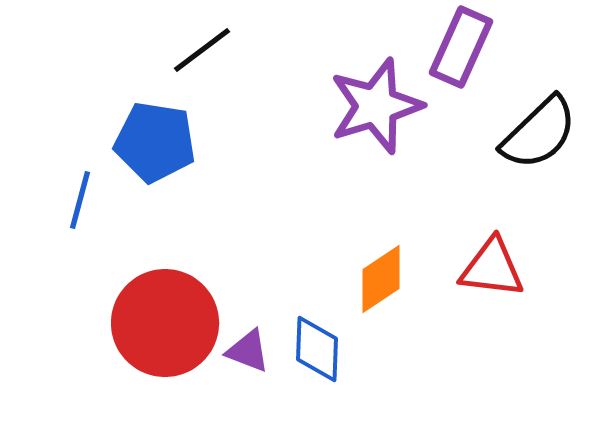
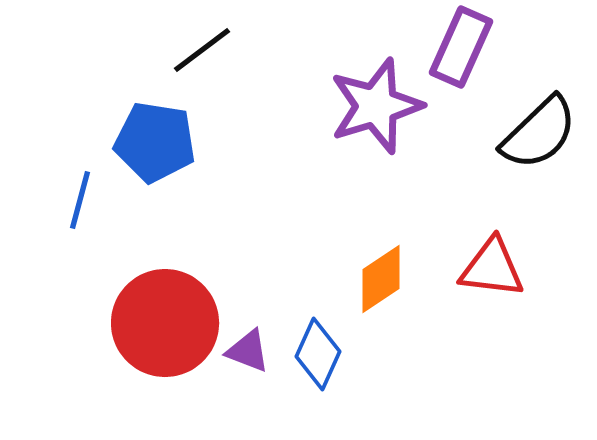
blue diamond: moved 1 px right, 5 px down; rotated 22 degrees clockwise
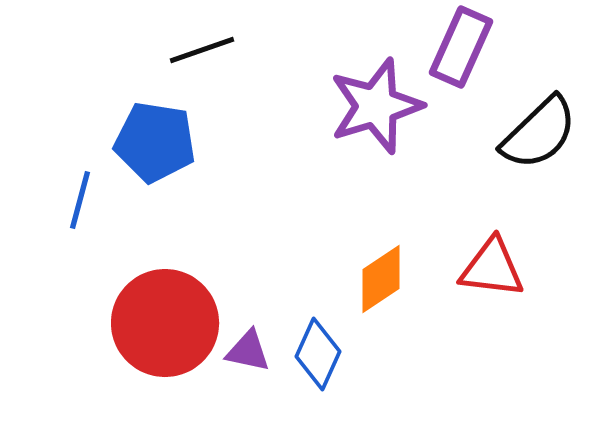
black line: rotated 18 degrees clockwise
purple triangle: rotated 9 degrees counterclockwise
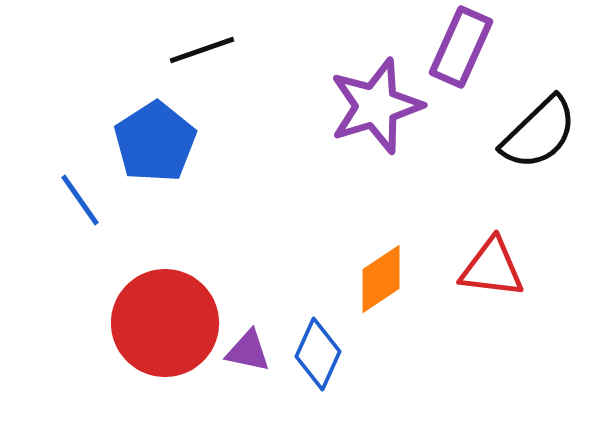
blue pentagon: rotated 30 degrees clockwise
blue line: rotated 50 degrees counterclockwise
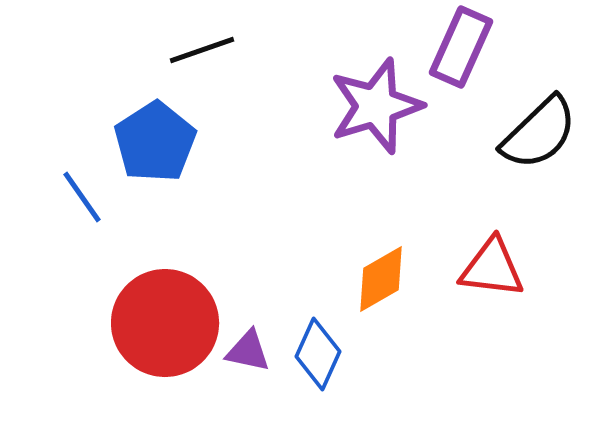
blue line: moved 2 px right, 3 px up
orange diamond: rotated 4 degrees clockwise
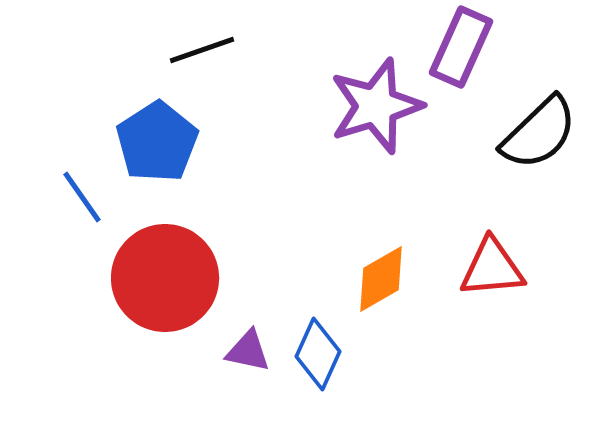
blue pentagon: moved 2 px right
red triangle: rotated 12 degrees counterclockwise
red circle: moved 45 px up
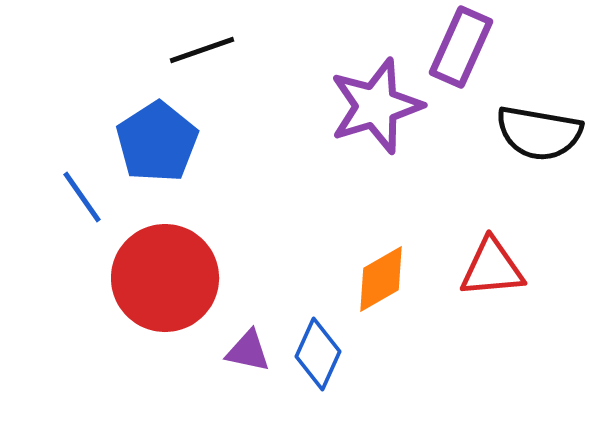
black semicircle: rotated 54 degrees clockwise
